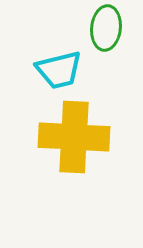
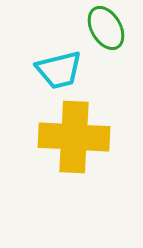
green ellipse: rotated 36 degrees counterclockwise
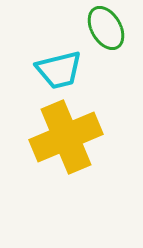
yellow cross: moved 8 px left; rotated 26 degrees counterclockwise
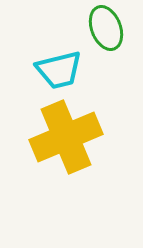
green ellipse: rotated 9 degrees clockwise
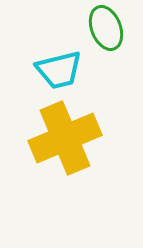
yellow cross: moved 1 px left, 1 px down
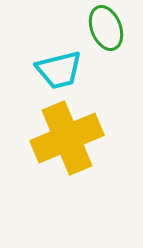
yellow cross: moved 2 px right
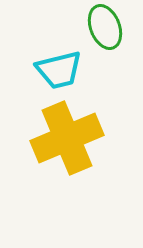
green ellipse: moved 1 px left, 1 px up
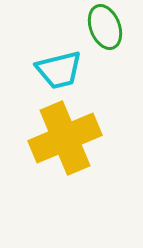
yellow cross: moved 2 px left
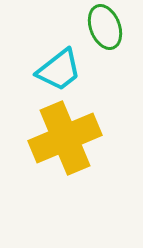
cyan trapezoid: rotated 24 degrees counterclockwise
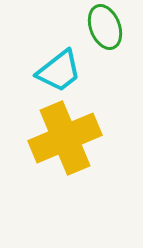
cyan trapezoid: moved 1 px down
